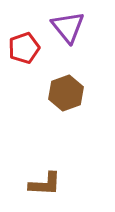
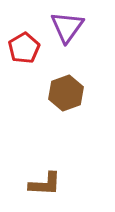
purple triangle: moved 1 px left; rotated 15 degrees clockwise
red pentagon: rotated 12 degrees counterclockwise
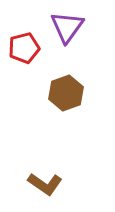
red pentagon: rotated 16 degrees clockwise
brown L-shape: rotated 32 degrees clockwise
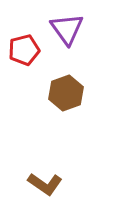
purple triangle: moved 2 px down; rotated 12 degrees counterclockwise
red pentagon: moved 2 px down
